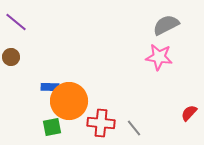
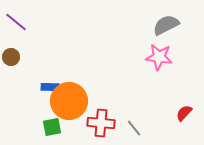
red semicircle: moved 5 px left
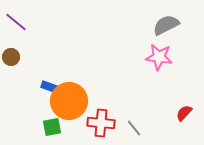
blue rectangle: rotated 18 degrees clockwise
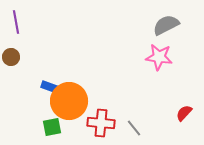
purple line: rotated 40 degrees clockwise
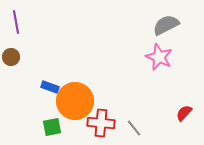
pink star: rotated 16 degrees clockwise
orange circle: moved 6 px right
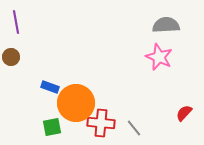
gray semicircle: rotated 24 degrees clockwise
orange circle: moved 1 px right, 2 px down
